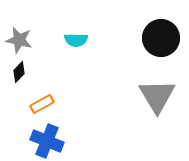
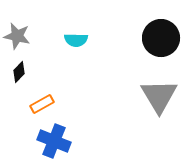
gray star: moved 2 px left, 4 px up
gray triangle: moved 2 px right
blue cross: moved 7 px right
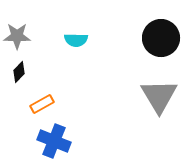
gray star: rotated 12 degrees counterclockwise
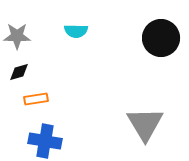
cyan semicircle: moved 9 px up
black diamond: rotated 30 degrees clockwise
gray triangle: moved 14 px left, 28 px down
orange rectangle: moved 6 px left, 5 px up; rotated 20 degrees clockwise
blue cross: moved 9 px left; rotated 12 degrees counterclockwise
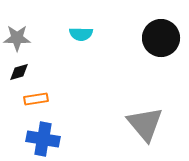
cyan semicircle: moved 5 px right, 3 px down
gray star: moved 2 px down
gray triangle: rotated 9 degrees counterclockwise
blue cross: moved 2 px left, 2 px up
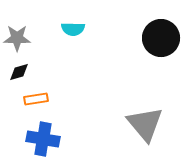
cyan semicircle: moved 8 px left, 5 px up
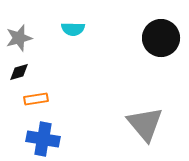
gray star: moved 2 px right; rotated 16 degrees counterclockwise
